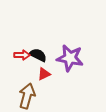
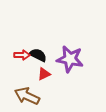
purple star: moved 1 px down
brown arrow: rotated 80 degrees counterclockwise
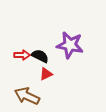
black semicircle: moved 2 px right, 1 px down
purple star: moved 14 px up
red triangle: moved 2 px right
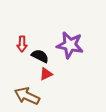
red arrow: moved 11 px up; rotated 91 degrees clockwise
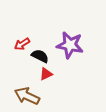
red arrow: rotated 56 degrees clockwise
